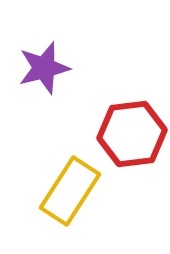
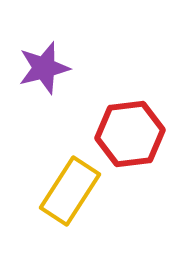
red hexagon: moved 2 px left
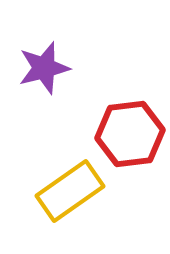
yellow rectangle: rotated 22 degrees clockwise
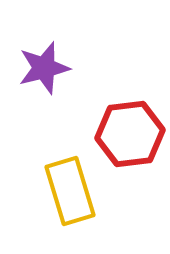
yellow rectangle: rotated 72 degrees counterclockwise
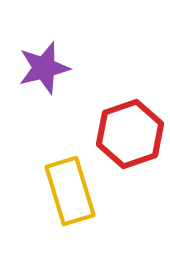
red hexagon: rotated 12 degrees counterclockwise
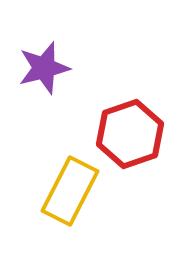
yellow rectangle: rotated 44 degrees clockwise
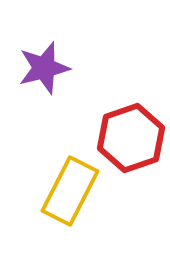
red hexagon: moved 1 px right, 4 px down
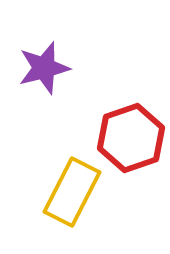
yellow rectangle: moved 2 px right, 1 px down
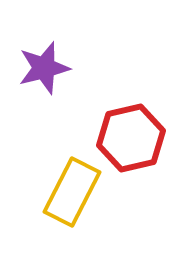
red hexagon: rotated 6 degrees clockwise
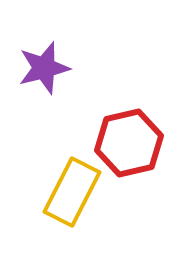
red hexagon: moved 2 px left, 5 px down
